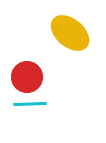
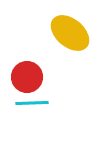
cyan line: moved 2 px right, 1 px up
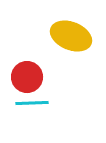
yellow ellipse: moved 1 px right, 3 px down; rotated 18 degrees counterclockwise
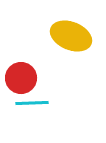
red circle: moved 6 px left, 1 px down
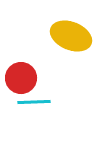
cyan line: moved 2 px right, 1 px up
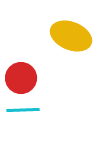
cyan line: moved 11 px left, 8 px down
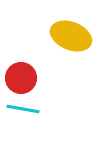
cyan line: moved 1 px up; rotated 12 degrees clockwise
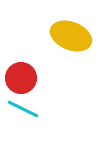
cyan line: rotated 16 degrees clockwise
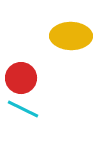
yellow ellipse: rotated 21 degrees counterclockwise
